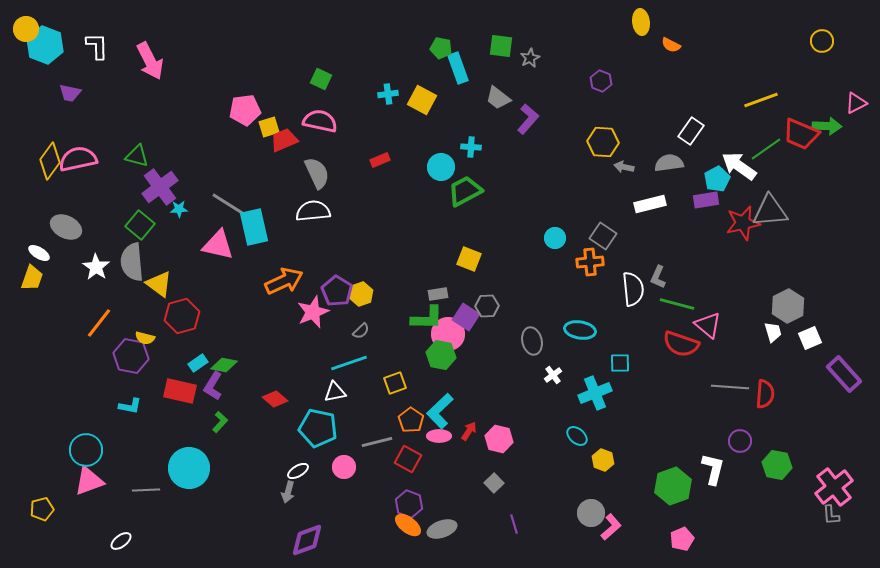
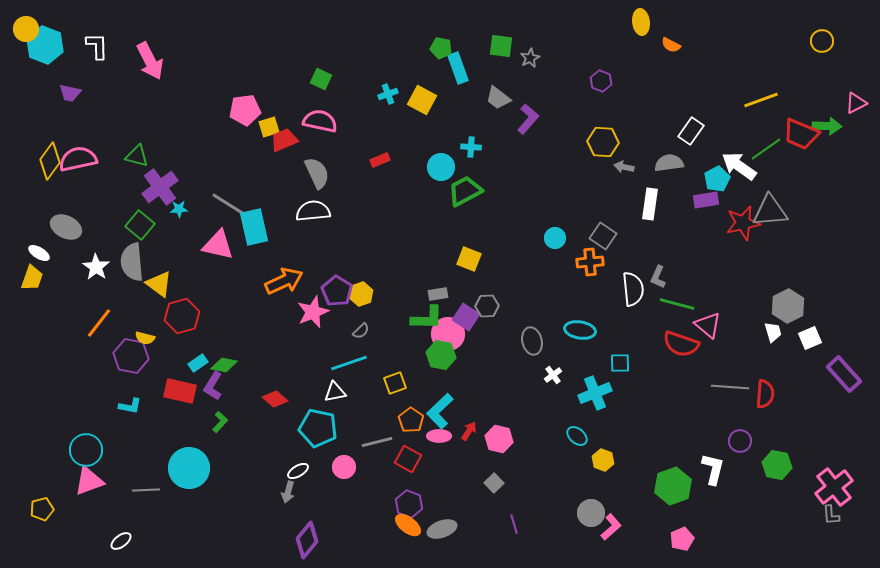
cyan cross at (388, 94): rotated 12 degrees counterclockwise
white rectangle at (650, 204): rotated 68 degrees counterclockwise
purple diamond at (307, 540): rotated 30 degrees counterclockwise
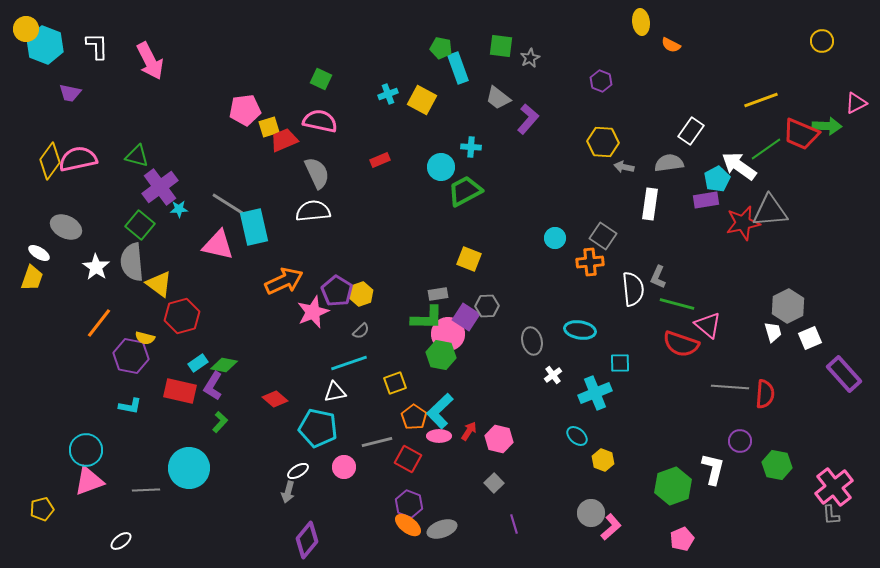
orange pentagon at (411, 420): moved 3 px right, 3 px up
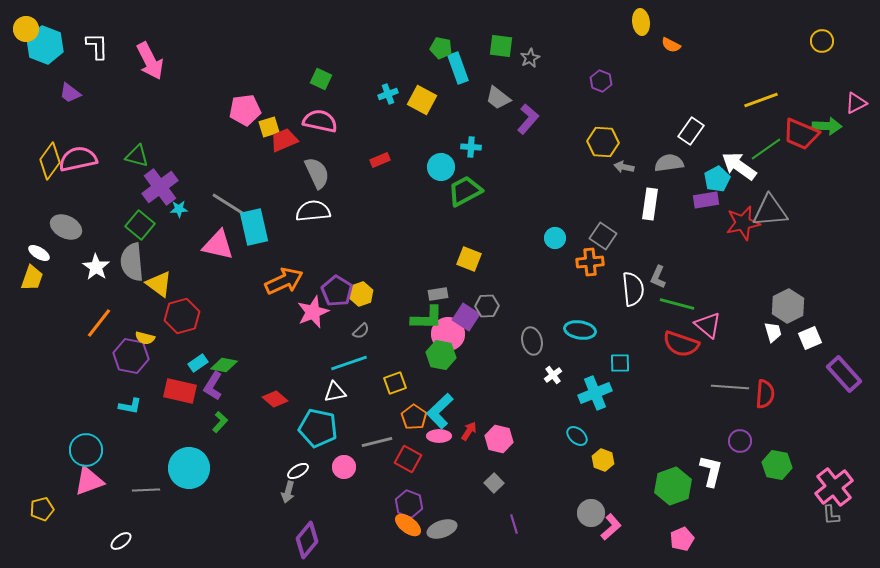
purple trapezoid at (70, 93): rotated 25 degrees clockwise
white L-shape at (713, 469): moved 2 px left, 2 px down
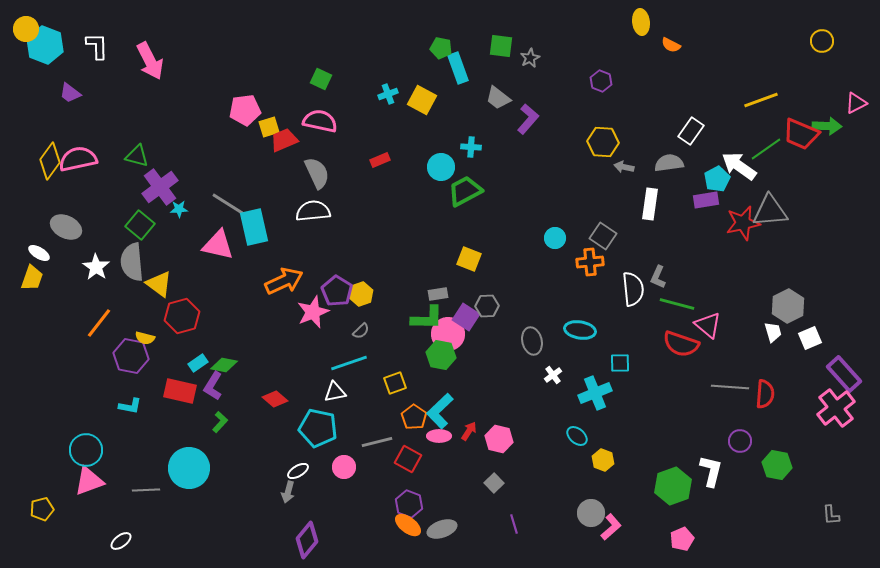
pink cross at (834, 487): moved 2 px right, 79 px up
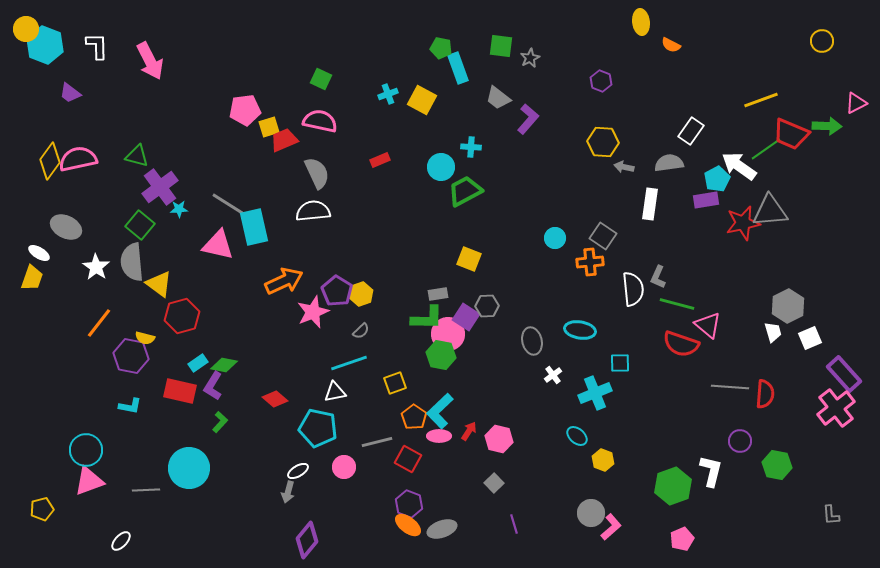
red trapezoid at (801, 134): moved 10 px left
white ellipse at (121, 541): rotated 10 degrees counterclockwise
